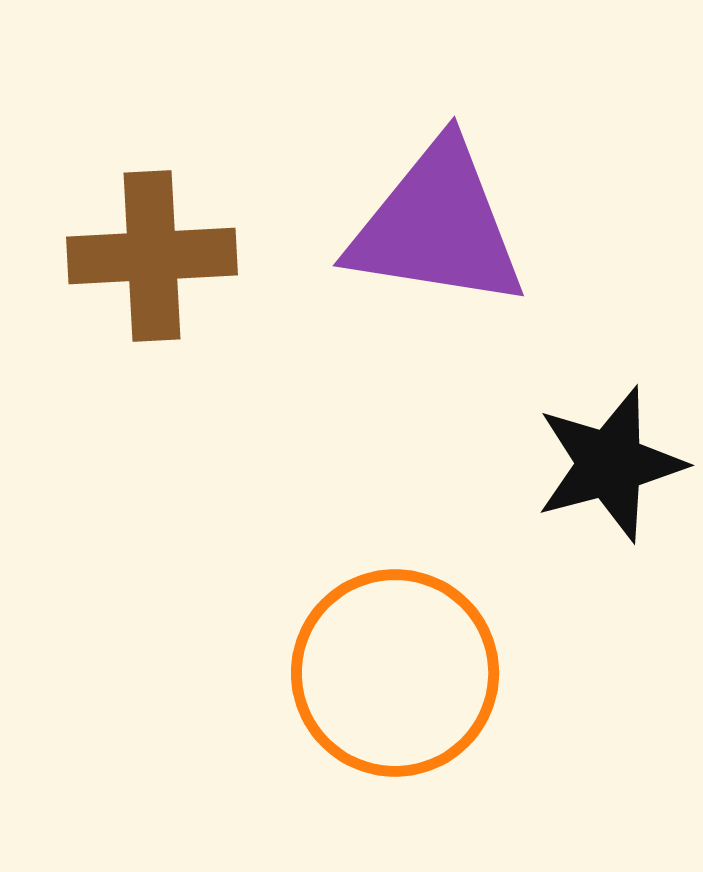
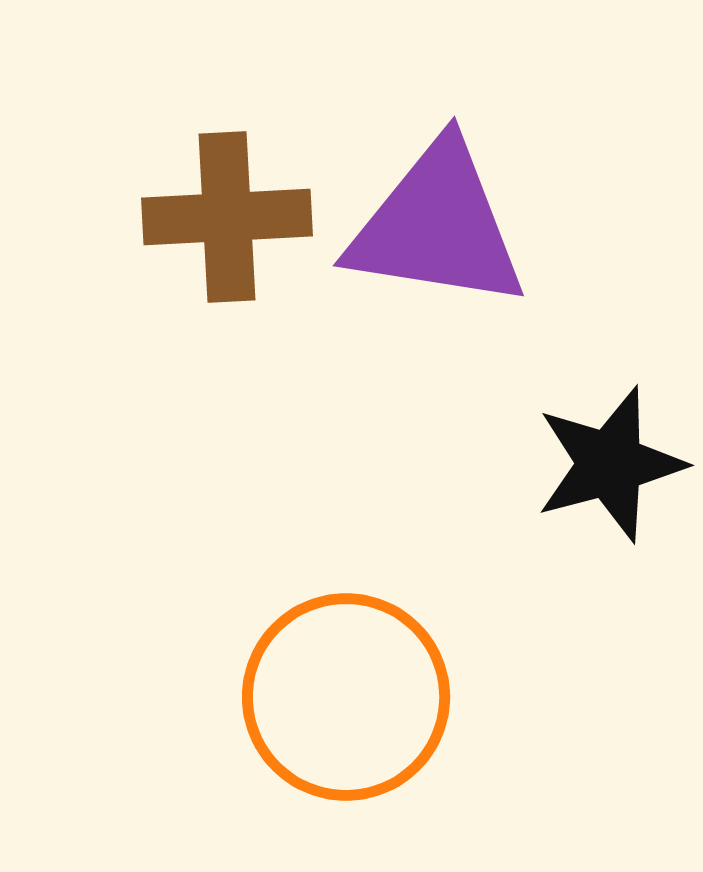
brown cross: moved 75 px right, 39 px up
orange circle: moved 49 px left, 24 px down
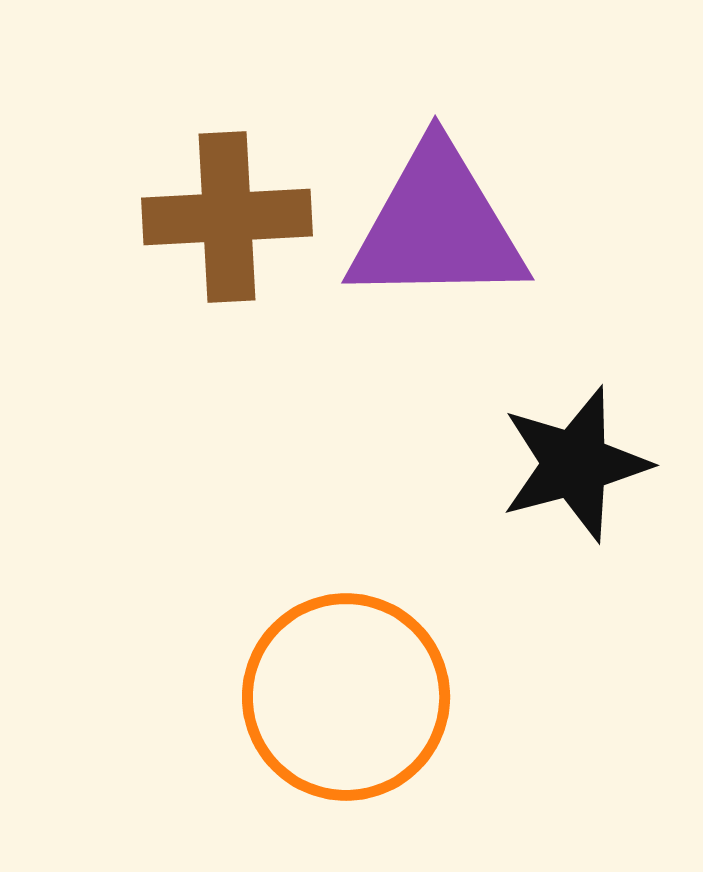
purple triangle: rotated 10 degrees counterclockwise
black star: moved 35 px left
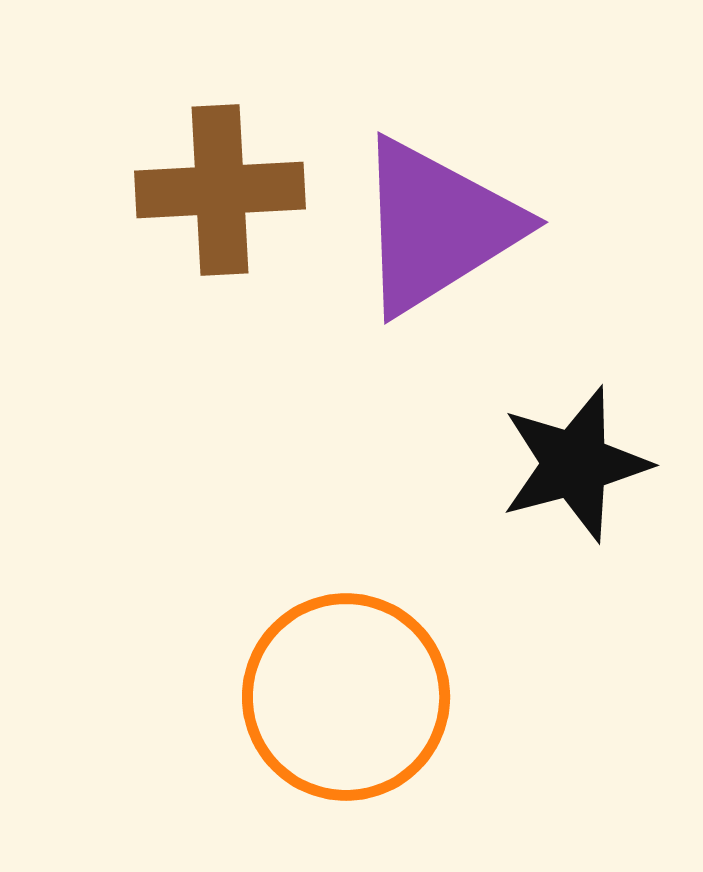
brown cross: moved 7 px left, 27 px up
purple triangle: rotated 31 degrees counterclockwise
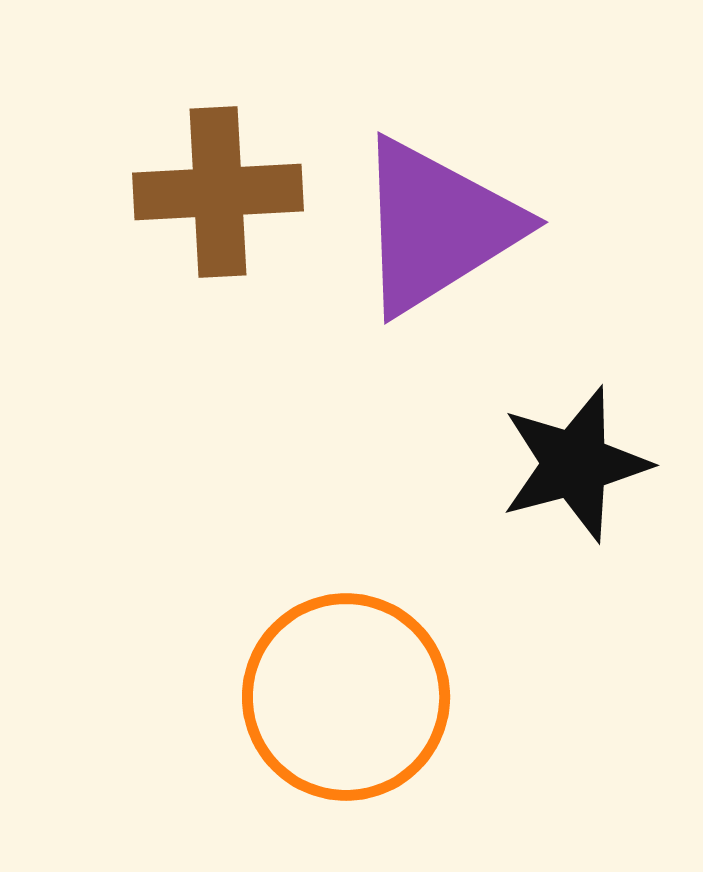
brown cross: moved 2 px left, 2 px down
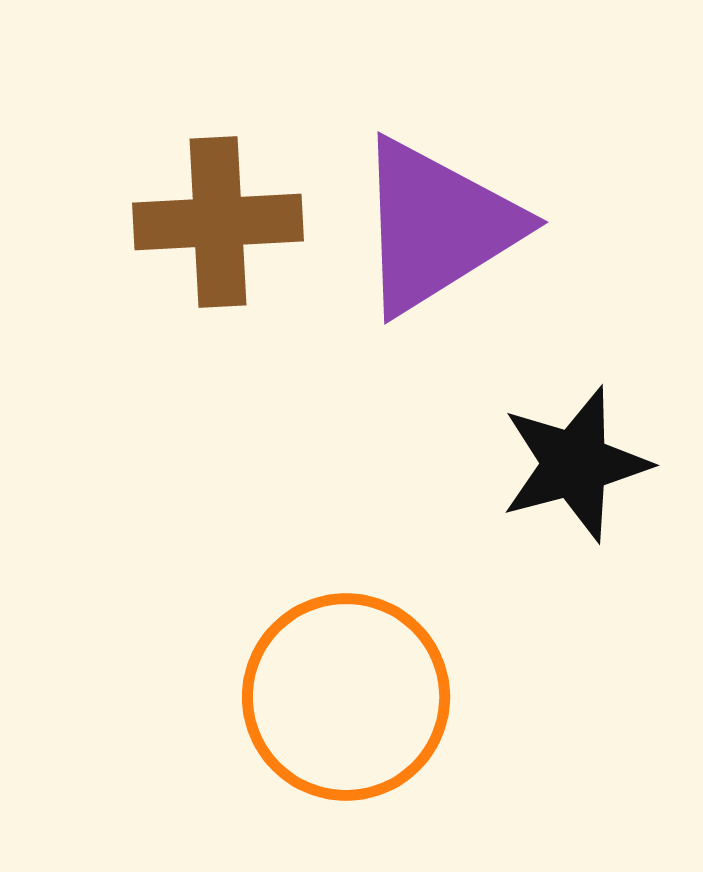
brown cross: moved 30 px down
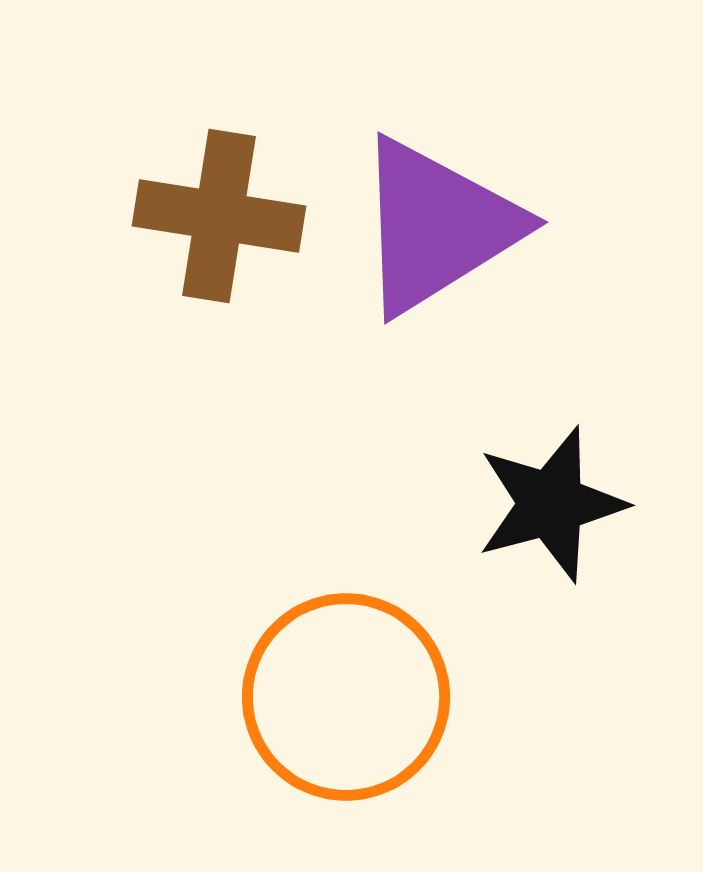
brown cross: moved 1 px right, 6 px up; rotated 12 degrees clockwise
black star: moved 24 px left, 40 px down
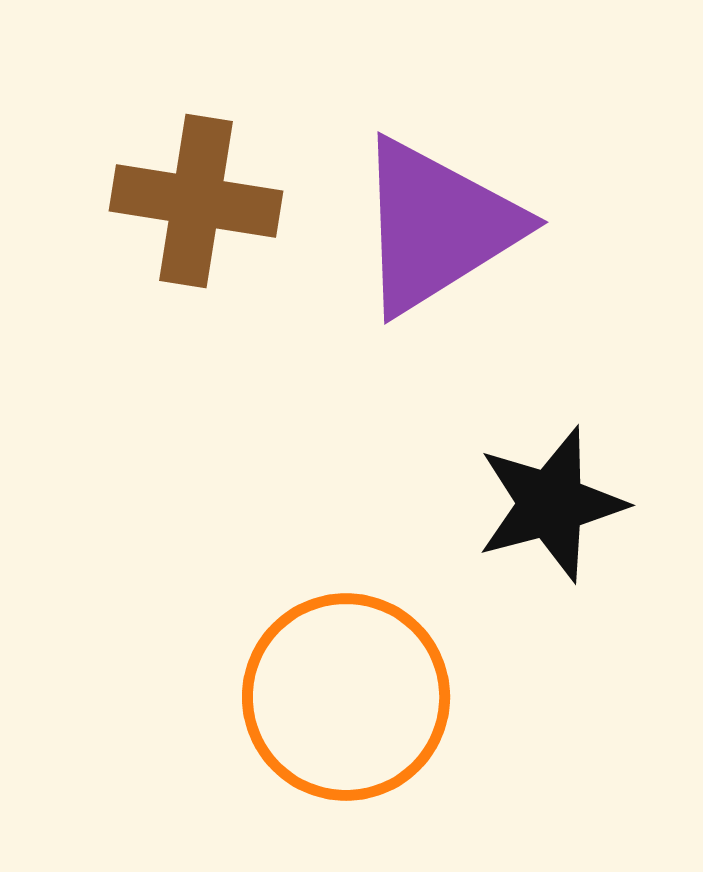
brown cross: moved 23 px left, 15 px up
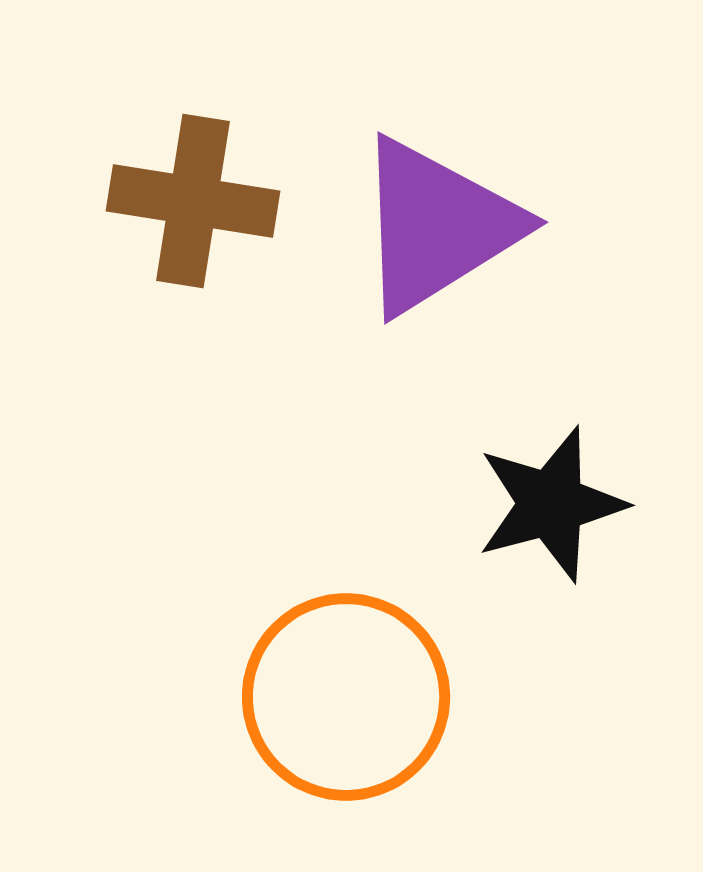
brown cross: moved 3 px left
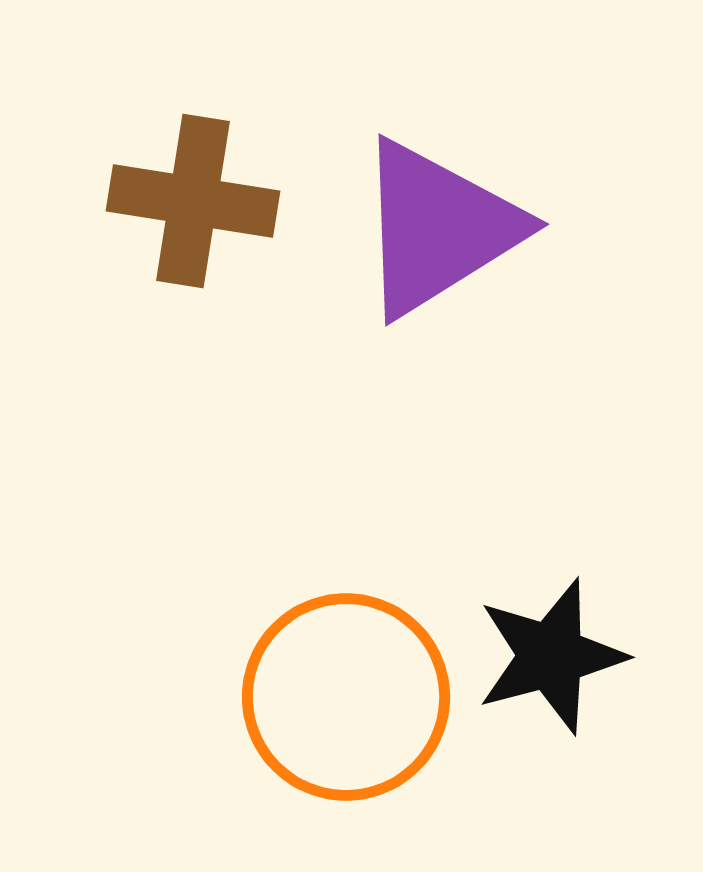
purple triangle: moved 1 px right, 2 px down
black star: moved 152 px down
